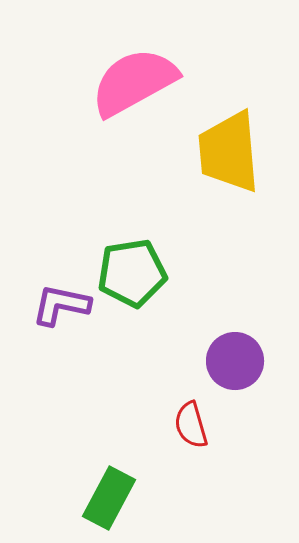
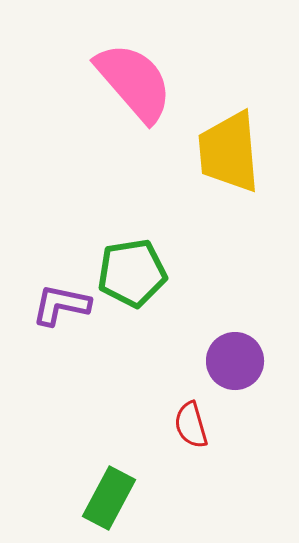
pink semicircle: rotated 78 degrees clockwise
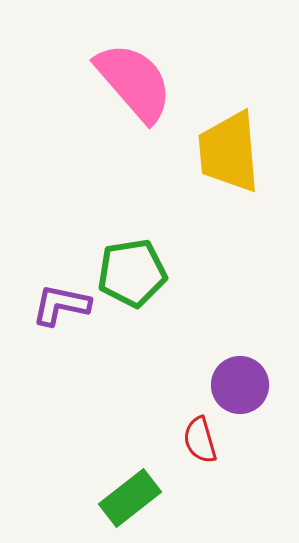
purple circle: moved 5 px right, 24 px down
red semicircle: moved 9 px right, 15 px down
green rectangle: moved 21 px right; rotated 24 degrees clockwise
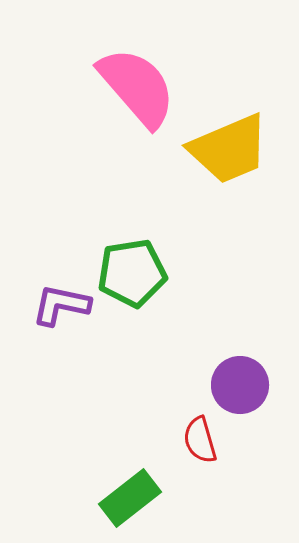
pink semicircle: moved 3 px right, 5 px down
yellow trapezoid: moved 3 px up; rotated 108 degrees counterclockwise
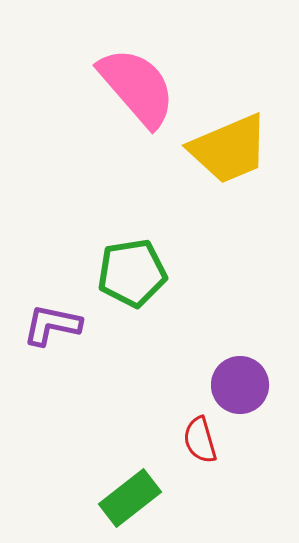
purple L-shape: moved 9 px left, 20 px down
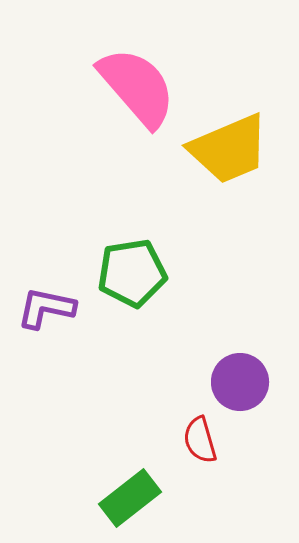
purple L-shape: moved 6 px left, 17 px up
purple circle: moved 3 px up
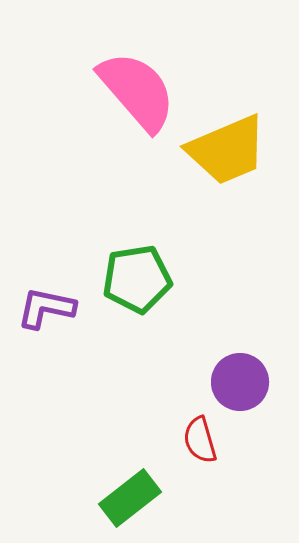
pink semicircle: moved 4 px down
yellow trapezoid: moved 2 px left, 1 px down
green pentagon: moved 5 px right, 6 px down
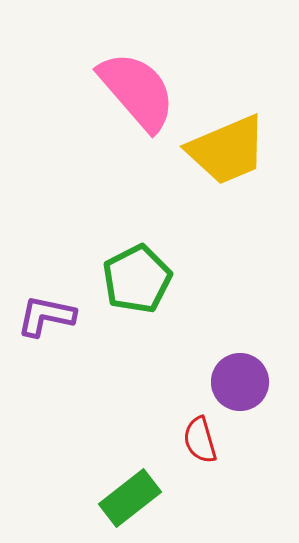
green pentagon: rotated 18 degrees counterclockwise
purple L-shape: moved 8 px down
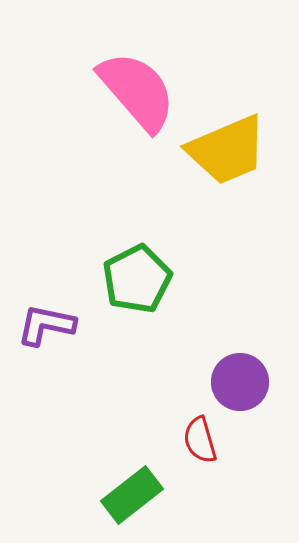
purple L-shape: moved 9 px down
green rectangle: moved 2 px right, 3 px up
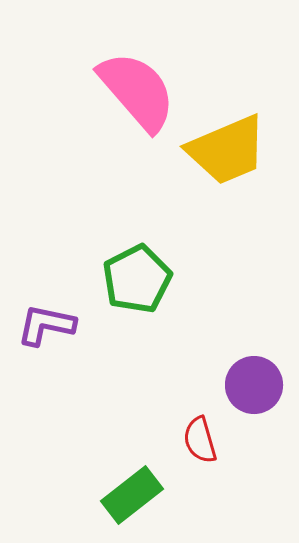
purple circle: moved 14 px right, 3 px down
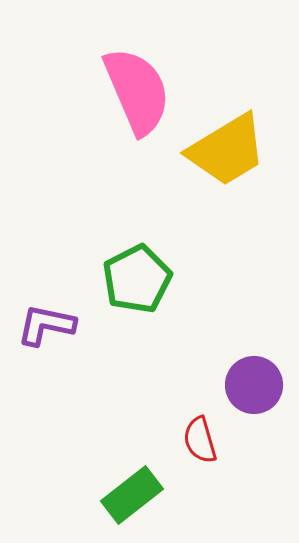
pink semicircle: rotated 18 degrees clockwise
yellow trapezoid: rotated 8 degrees counterclockwise
